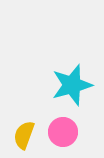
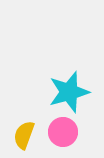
cyan star: moved 3 px left, 7 px down
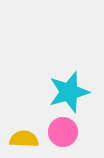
yellow semicircle: moved 4 px down; rotated 72 degrees clockwise
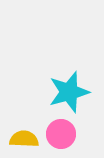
pink circle: moved 2 px left, 2 px down
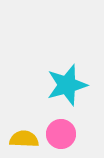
cyan star: moved 2 px left, 7 px up
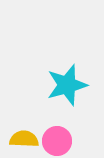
pink circle: moved 4 px left, 7 px down
